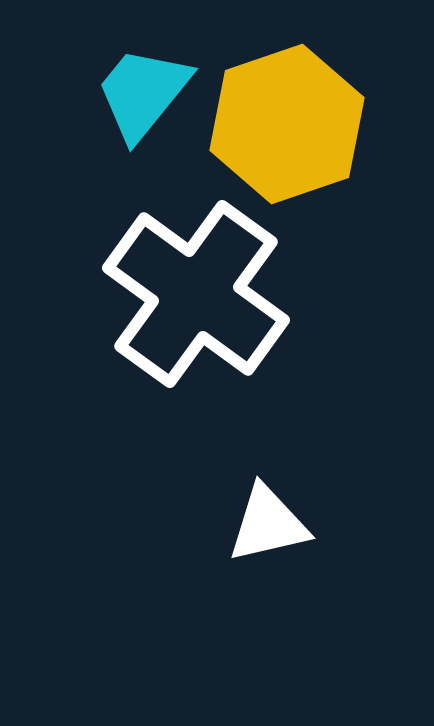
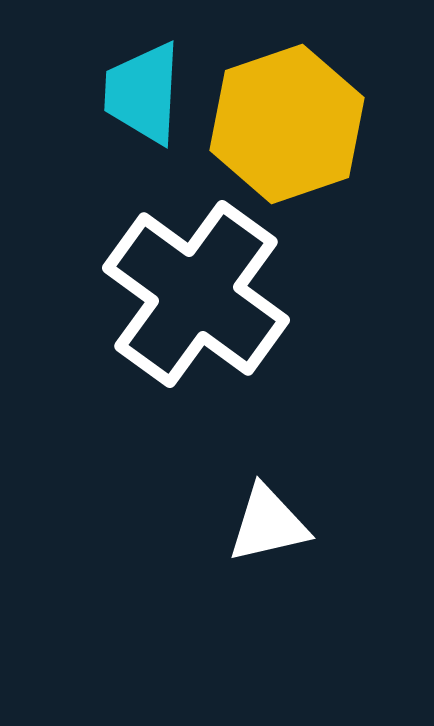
cyan trapezoid: rotated 36 degrees counterclockwise
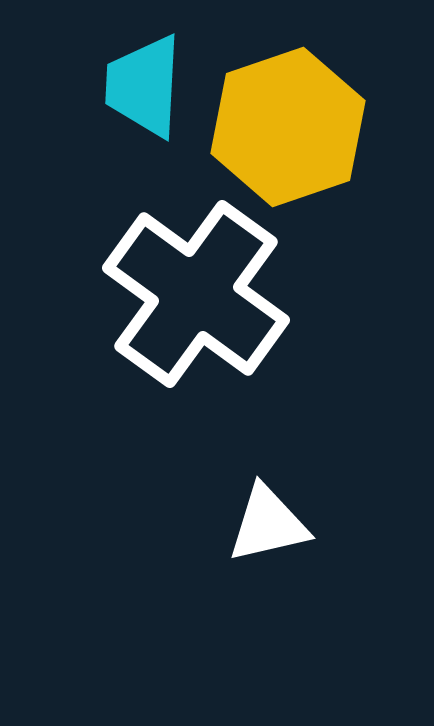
cyan trapezoid: moved 1 px right, 7 px up
yellow hexagon: moved 1 px right, 3 px down
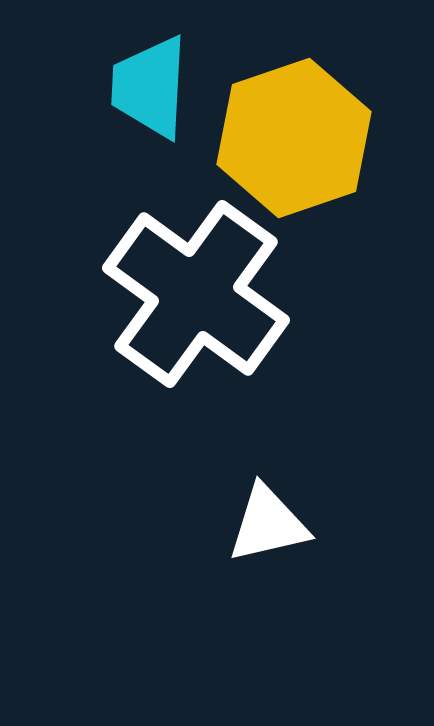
cyan trapezoid: moved 6 px right, 1 px down
yellow hexagon: moved 6 px right, 11 px down
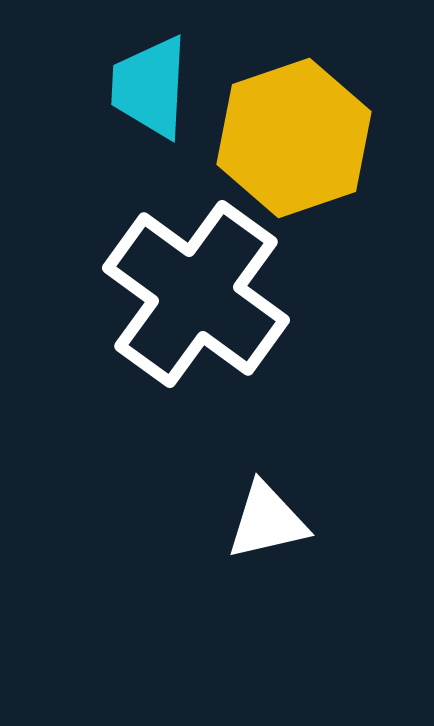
white triangle: moved 1 px left, 3 px up
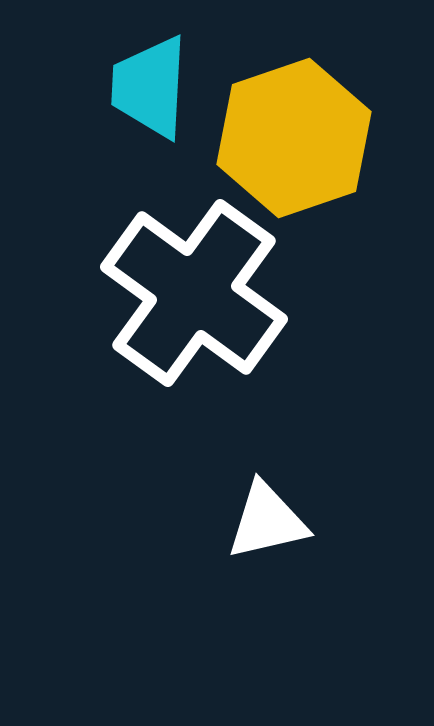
white cross: moved 2 px left, 1 px up
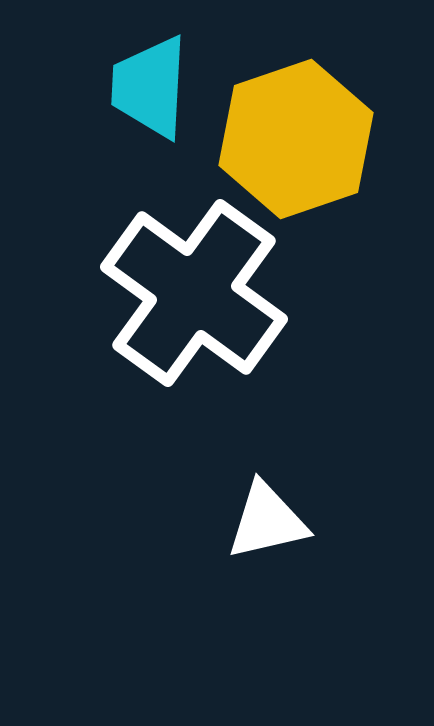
yellow hexagon: moved 2 px right, 1 px down
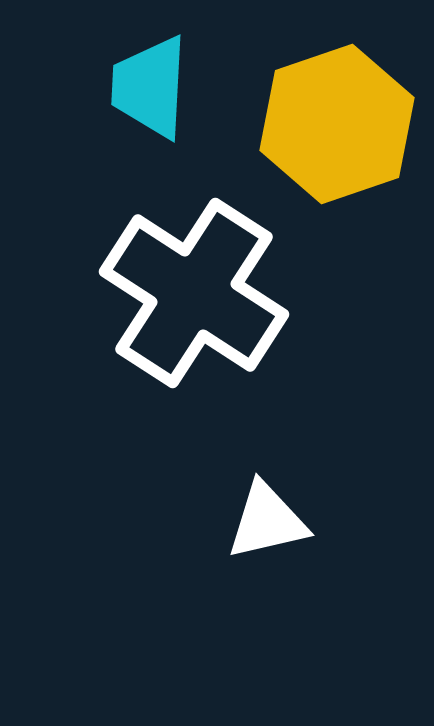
yellow hexagon: moved 41 px right, 15 px up
white cross: rotated 3 degrees counterclockwise
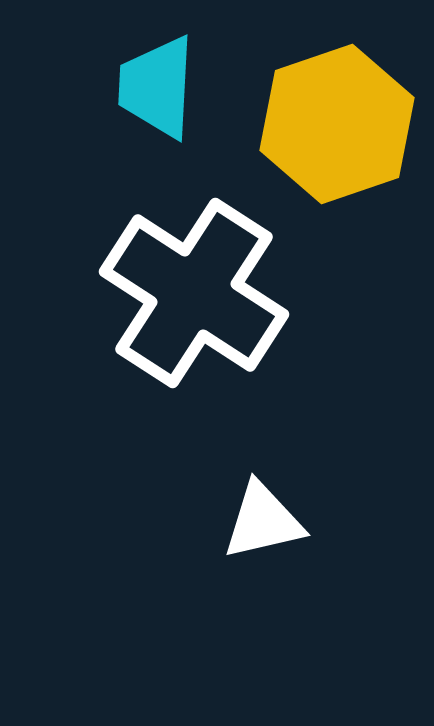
cyan trapezoid: moved 7 px right
white triangle: moved 4 px left
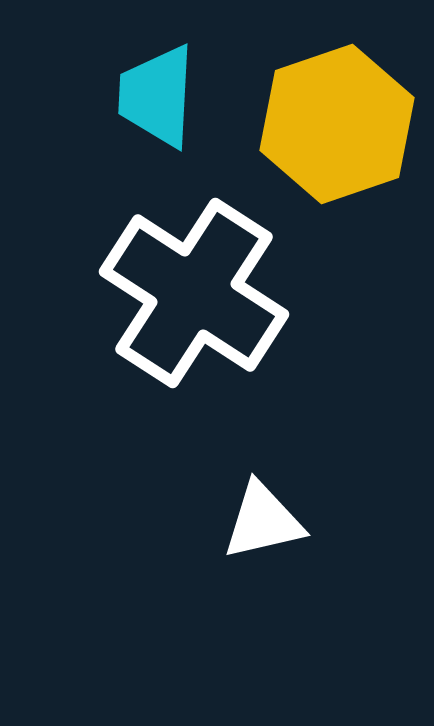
cyan trapezoid: moved 9 px down
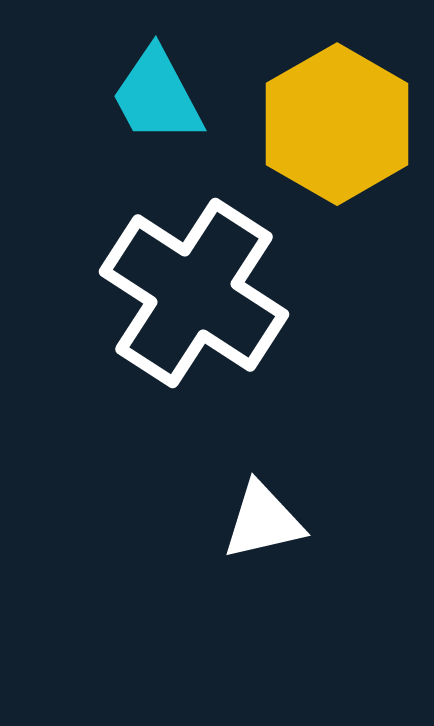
cyan trapezoid: rotated 31 degrees counterclockwise
yellow hexagon: rotated 11 degrees counterclockwise
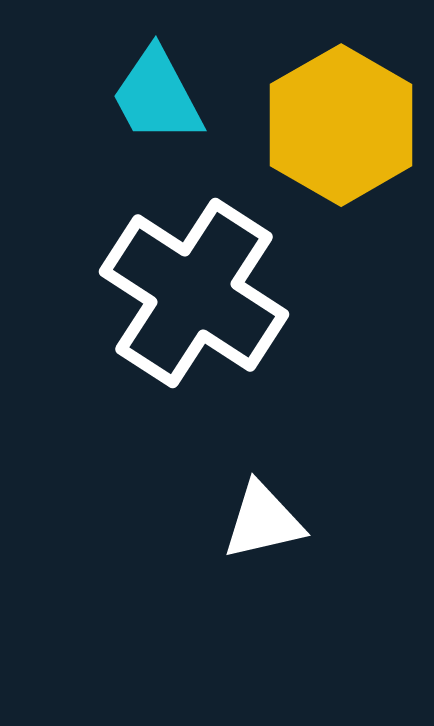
yellow hexagon: moved 4 px right, 1 px down
